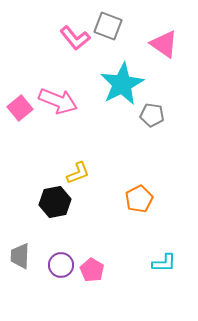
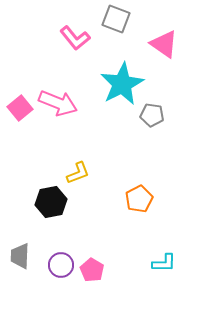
gray square: moved 8 px right, 7 px up
pink arrow: moved 2 px down
black hexagon: moved 4 px left
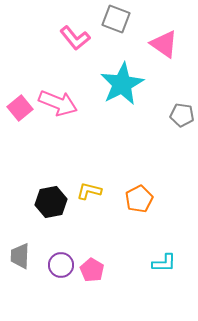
gray pentagon: moved 30 px right
yellow L-shape: moved 11 px right, 18 px down; rotated 145 degrees counterclockwise
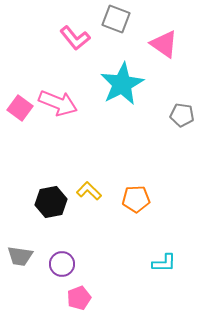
pink square: rotated 15 degrees counterclockwise
yellow L-shape: rotated 30 degrees clockwise
orange pentagon: moved 3 px left; rotated 24 degrees clockwise
gray trapezoid: rotated 84 degrees counterclockwise
purple circle: moved 1 px right, 1 px up
pink pentagon: moved 13 px left, 28 px down; rotated 20 degrees clockwise
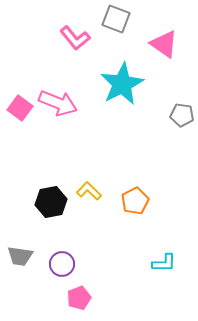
orange pentagon: moved 1 px left, 2 px down; rotated 24 degrees counterclockwise
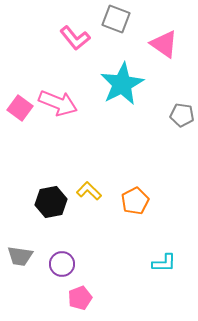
pink pentagon: moved 1 px right
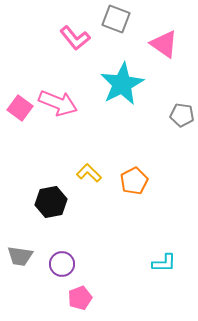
yellow L-shape: moved 18 px up
orange pentagon: moved 1 px left, 20 px up
